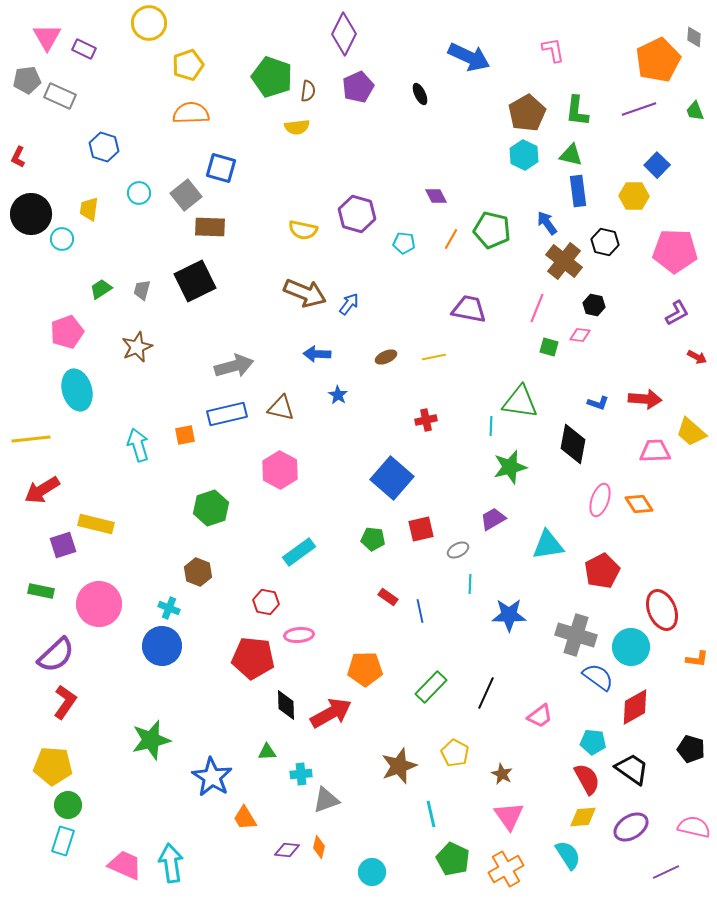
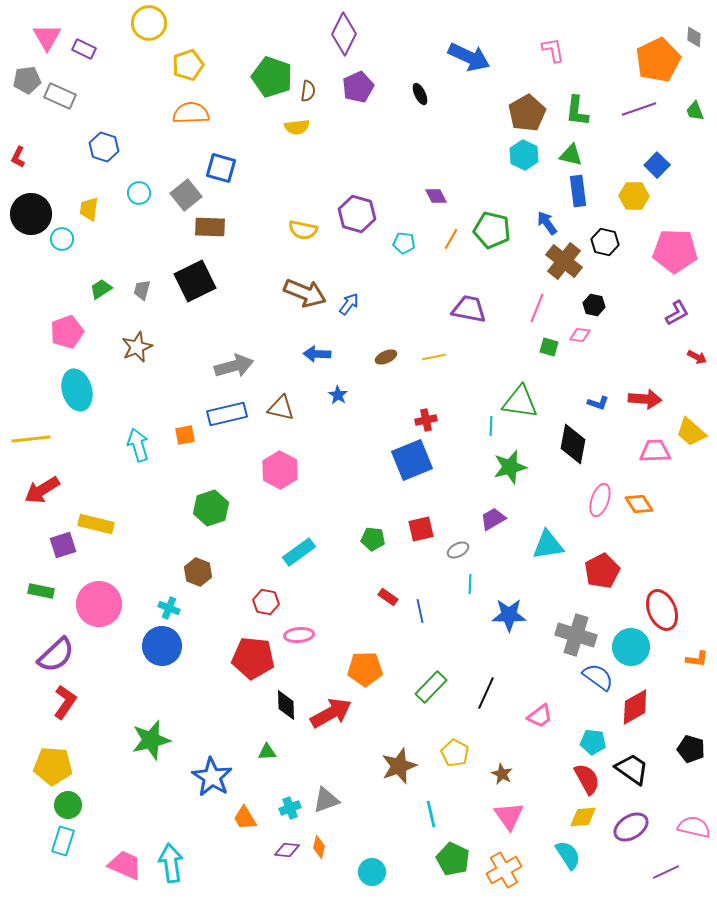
blue square at (392, 478): moved 20 px right, 18 px up; rotated 27 degrees clockwise
cyan cross at (301, 774): moved 11 px left, 34 px down; rotated 15 degrees counterclockwise
orange cross at (506, 869): moved 2 px left, 1 px down
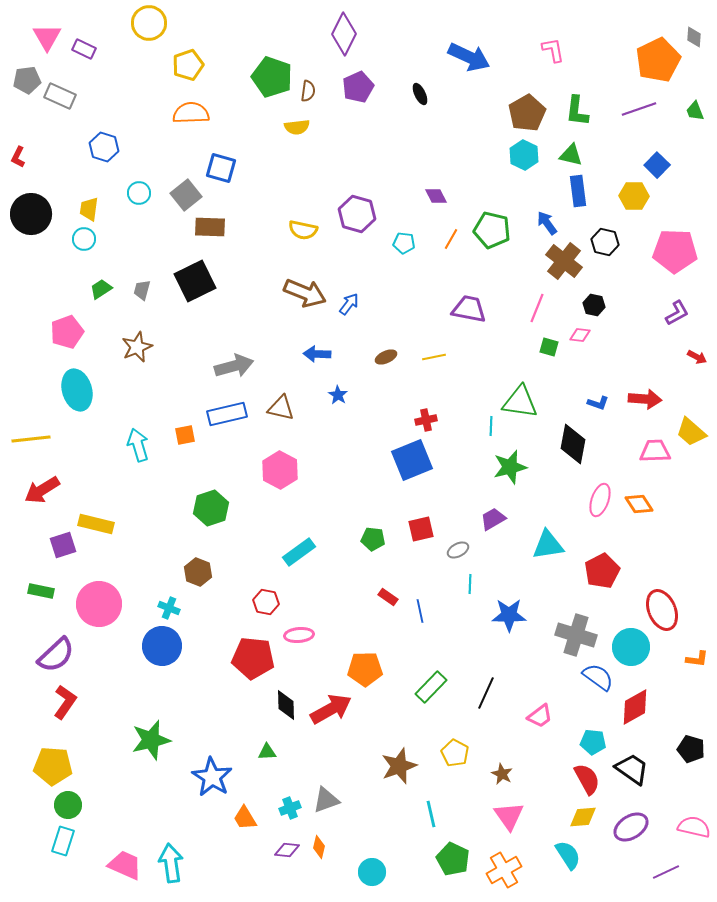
cyan circle at (62, 239): moved 22 px right
red arrow at (331, 713): moved 4 px up
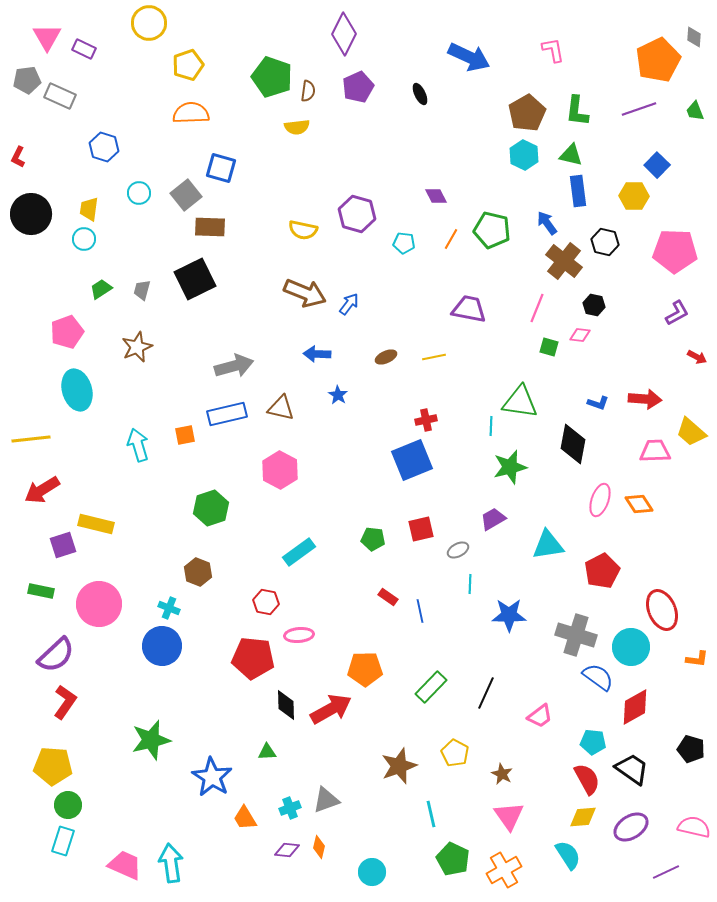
black square at (195, 281): moved 2 px up
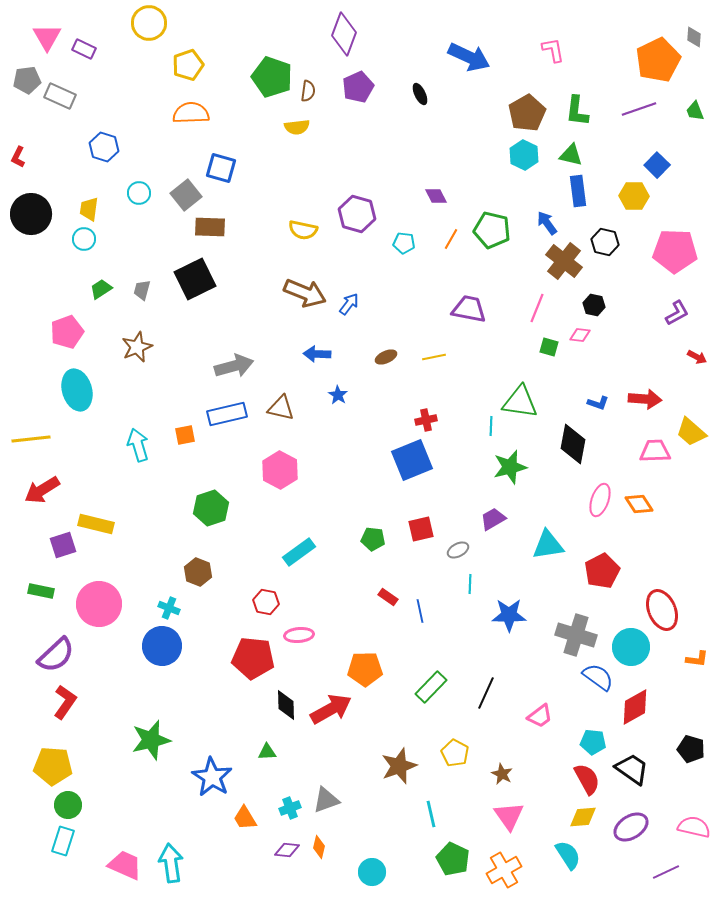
purple diamond at (344, 34): rotated 6 degrees counterclockwise
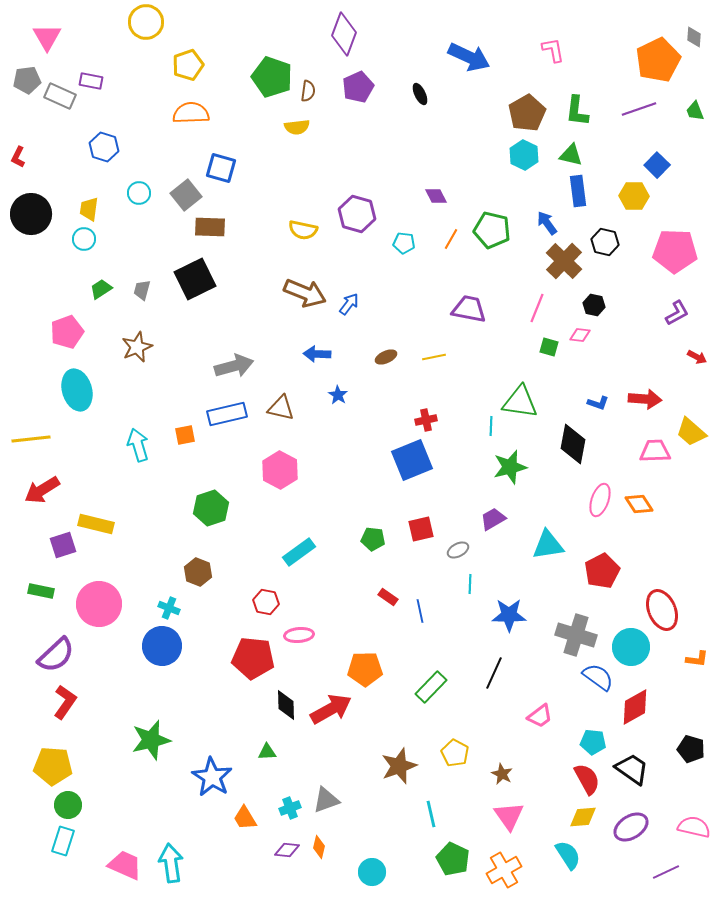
yellow circle at (149, 23): moved 3 px left, 1 px up
purple rectangle at (84, 49): moved 7 px right, 32 px down; rotated 15 degrees counterclockwise
brown cross at (564, 261): rotated 6 degrees clockwise
black line at (486, 693): moved 8 px right, 20 px up
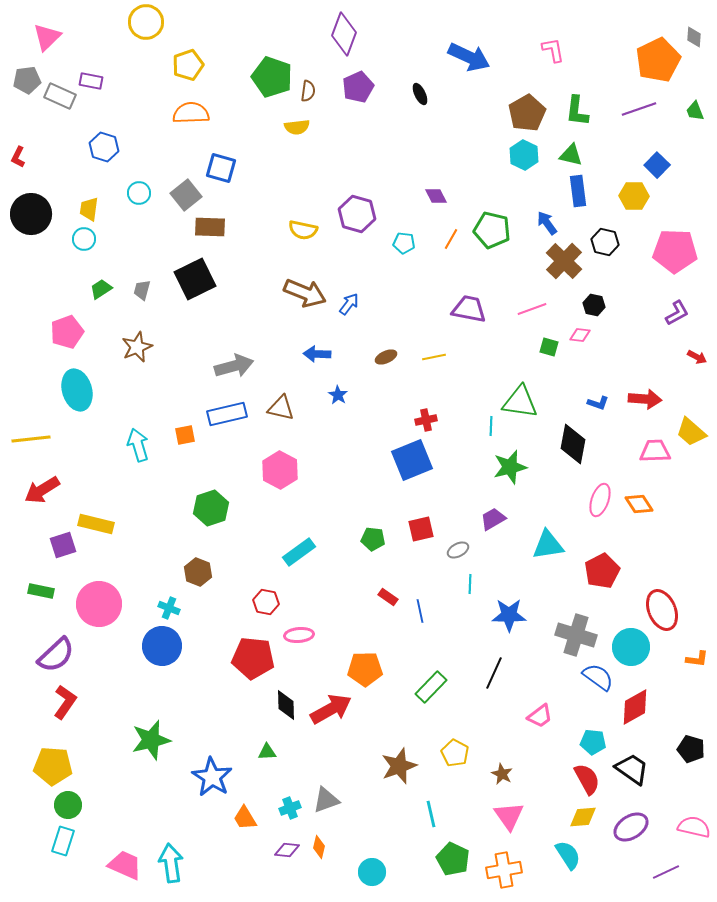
pink triangle at (47, 37): rotated 16 degrees clockwise
pink line at (537, 308): moved 5 px left, 1 px down; rotated 48 degrees clockwise
orange cross at (504, 870): rotated 20 degrees clockwise
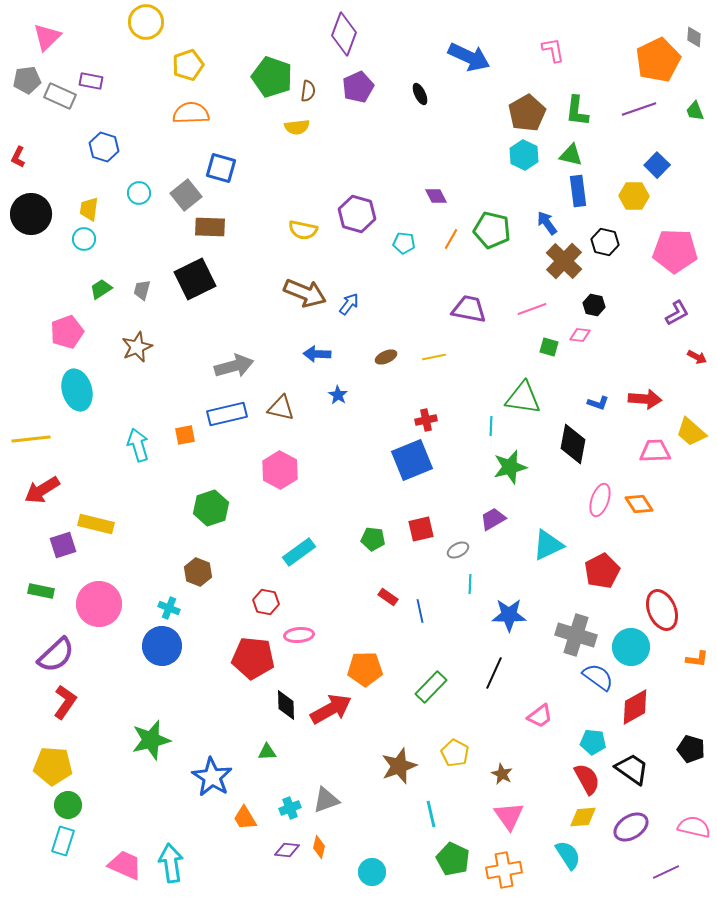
green triangle at (520, 402): moved 3 px right, 4 px up
cyan triangle at (548, 545): rotated 16 degrees counterclockwise
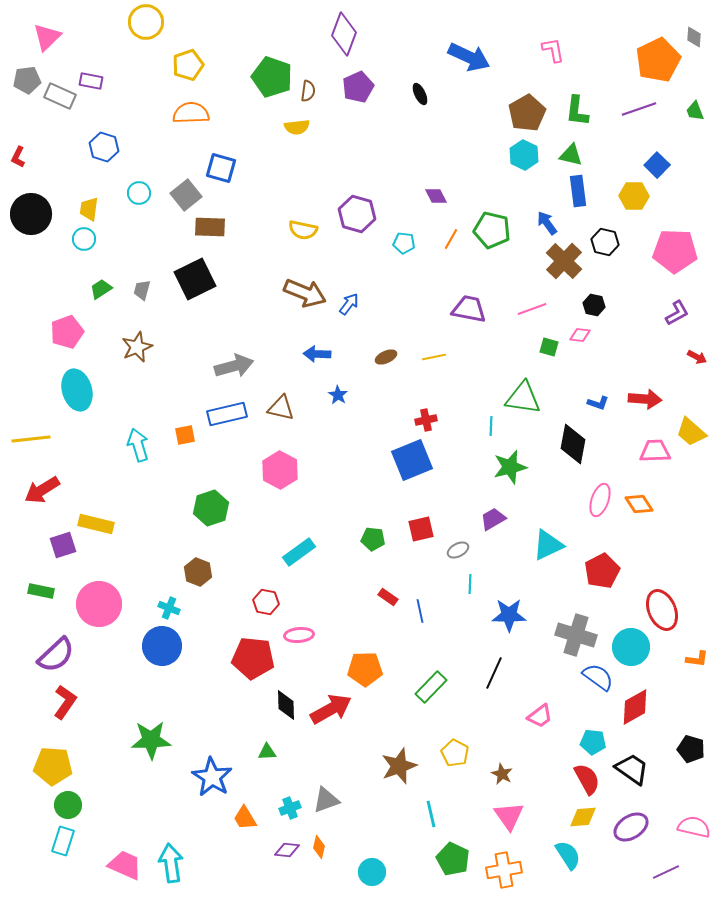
green star at (151, 740): rotated 12 degrees clockwise
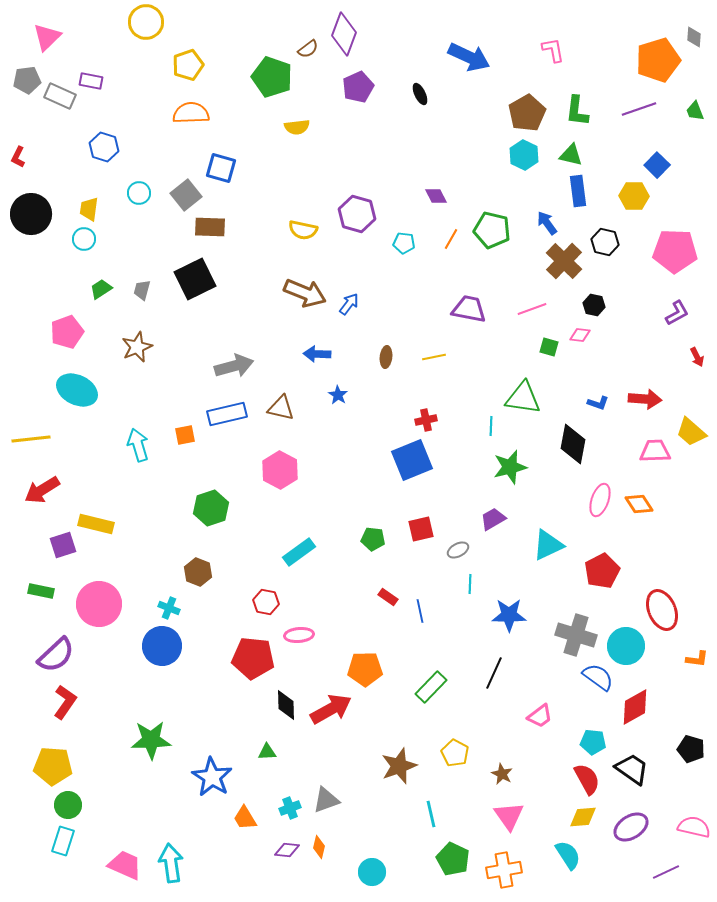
orange pentagon at (658, 60): rotated 9 degrees clockwise
brown semicircle at (308, 91): moved 42 px up; rotated 45 degrees clockwise
brown ellipse at (386, 357): rotated 60 degrees counterclockwise
red arrow at (697, 357): rotated 36 degrees clockwise
cyan ellipse at (77, 390): rotated 48 degrees counterclockwise
cyan circle at (631, 647): moved 5 px left, 1 px up
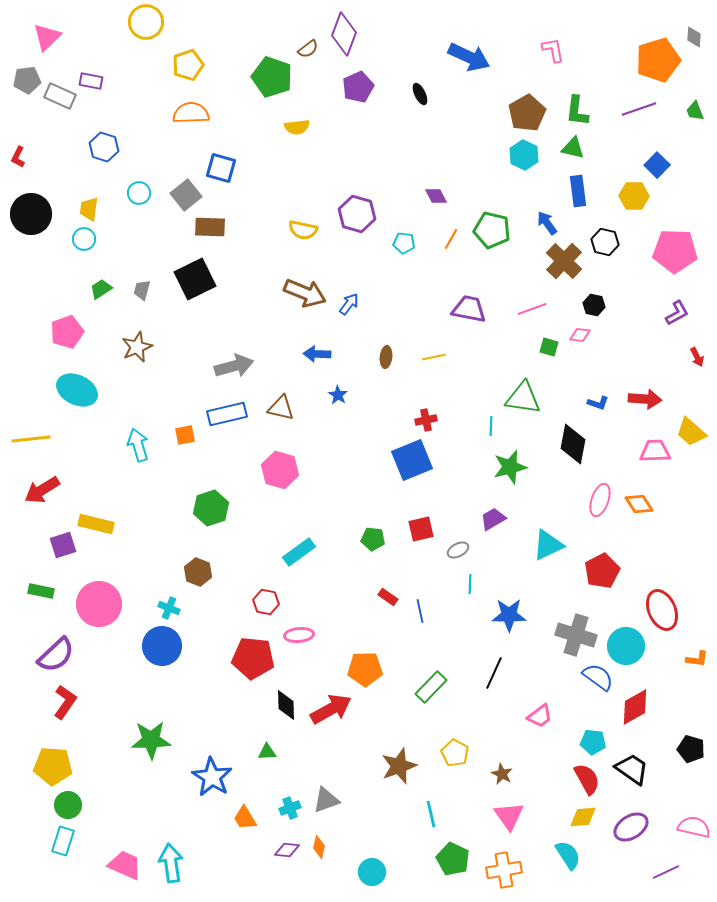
green triangle at (571, 155): moved 2 px right, 7 px up
pink hexagon at (280, 470): rotated 12 degrees counterclockwise
